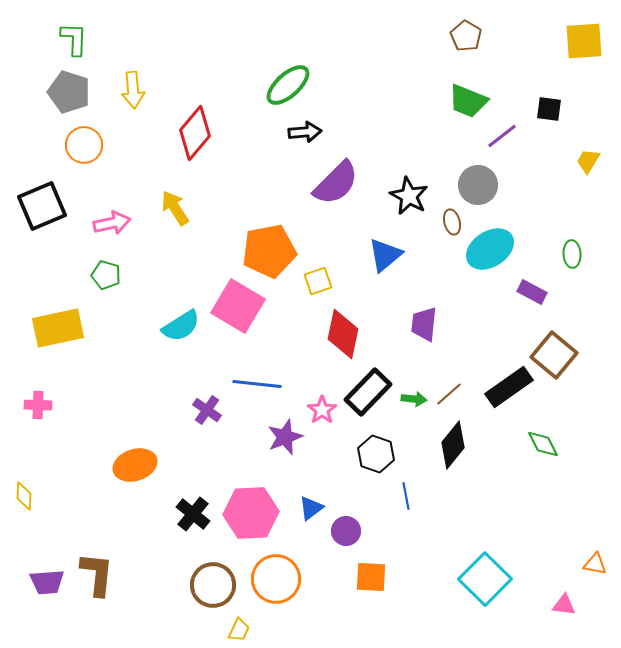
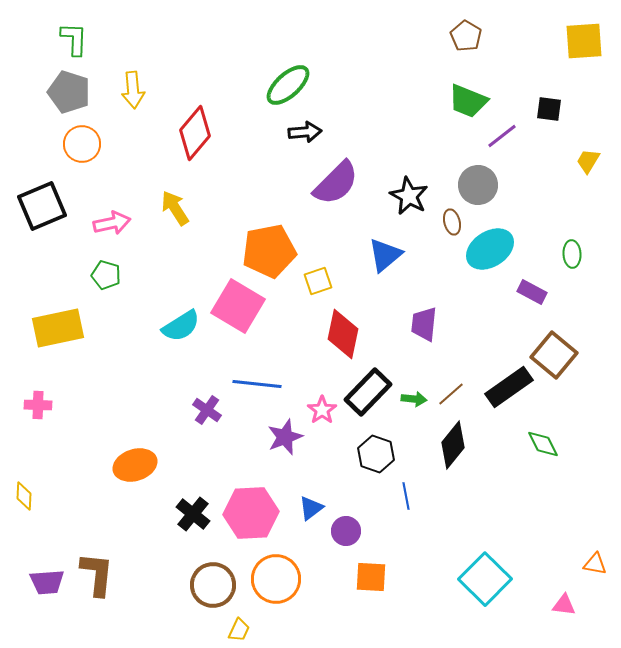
orange circle at (84, 145): moved 2 px left, 1 px up
brown line at (449, 394): moved 2 px right
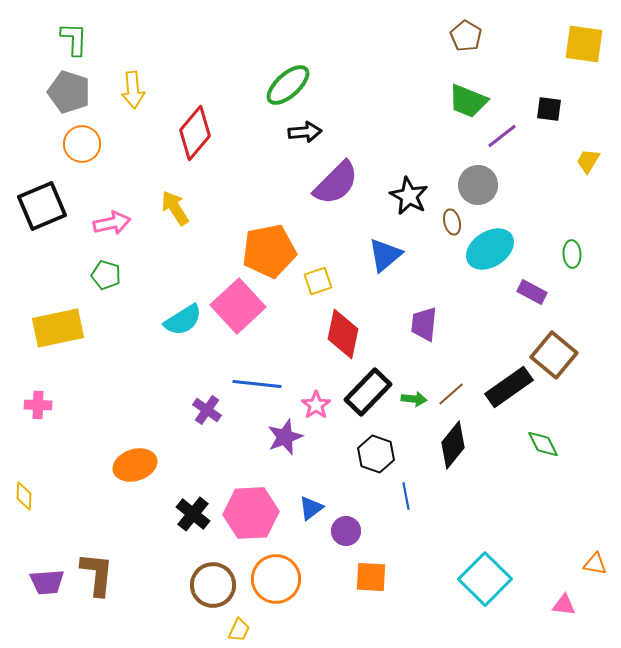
yellow square at (584, 41): moved 3 px down; rotated 12 degrees clockwise
pink square at (238, 306): rotated 16 degrees clockwise
cyan semicircle at (181, 326): moved 2 px right, 6 px up
pink star at (322, 410): moved 6 px left, 5 px up
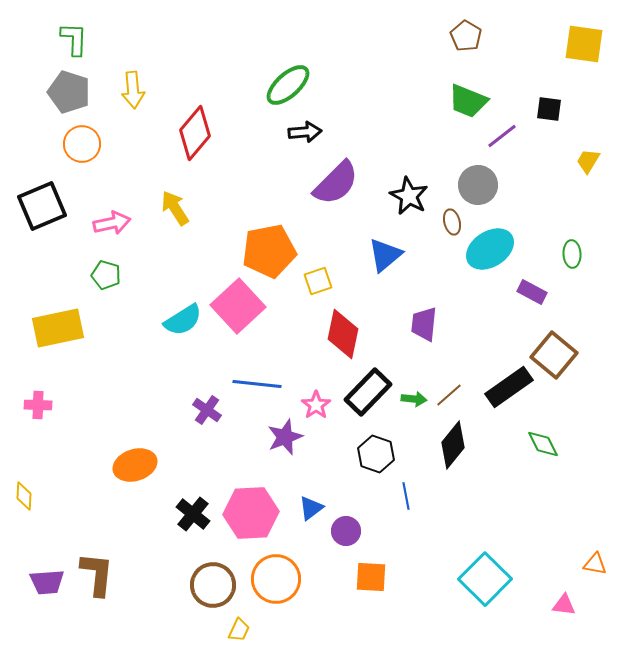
brown line at (451, 394): moved 2 px left, 1 px down
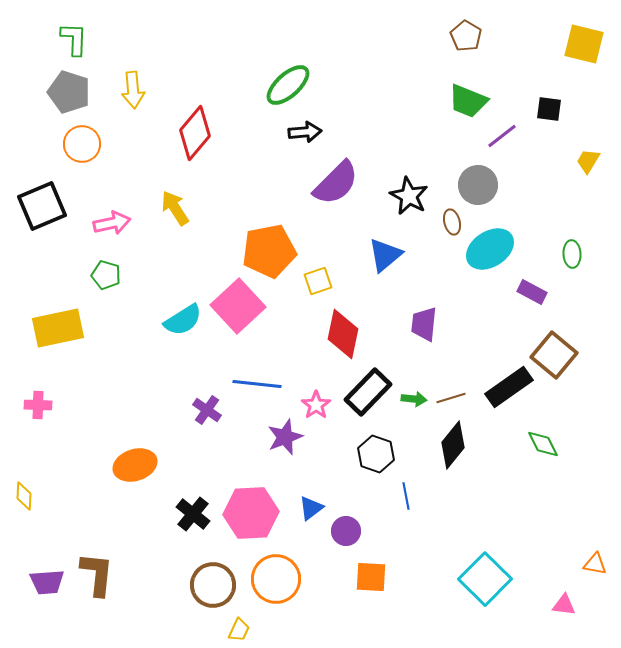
yellow square at (584, 44): rotated 6 degrees clockwise
brown line at (449, 395): moved 2 px right, 3 px down; rotated 24 degrees clockwise
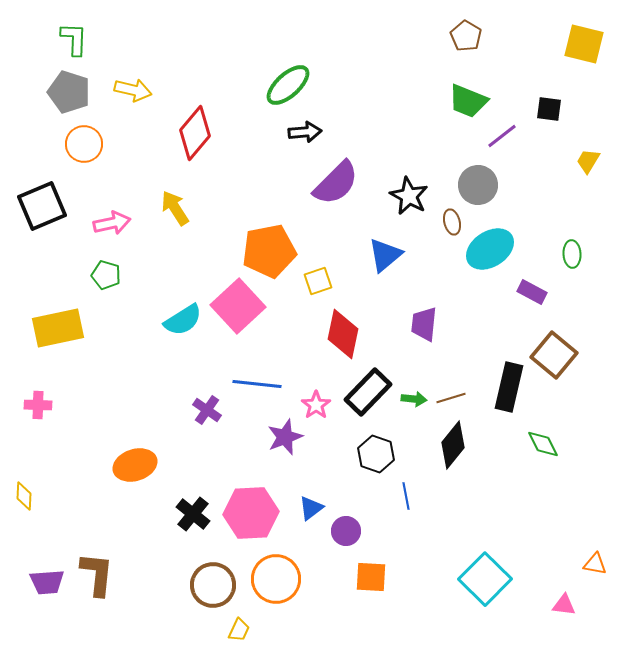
yellow arrow at (133, 90): rotated 72 degrees counterclockwise
orange circle at (82, 144): moved 2 px right
black rectangle at (509, 387): rotated 42 degrees counterclockwise
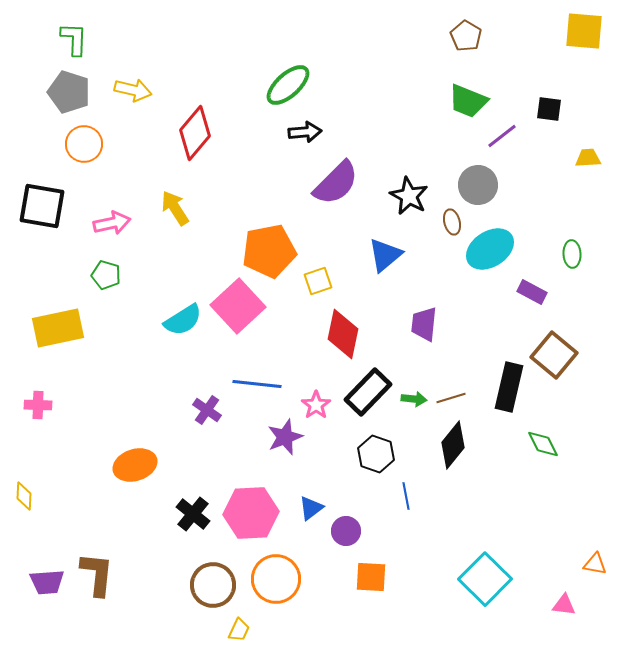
yellow square at (584, 44): moved 13 px up; rotated 9 degrees counterclockwise
yellow trapezoid at (588, 161): moved 3 px up; rotated 56 degrees clockwise
black square at (42, 206): rotated 33 degrees clockwise
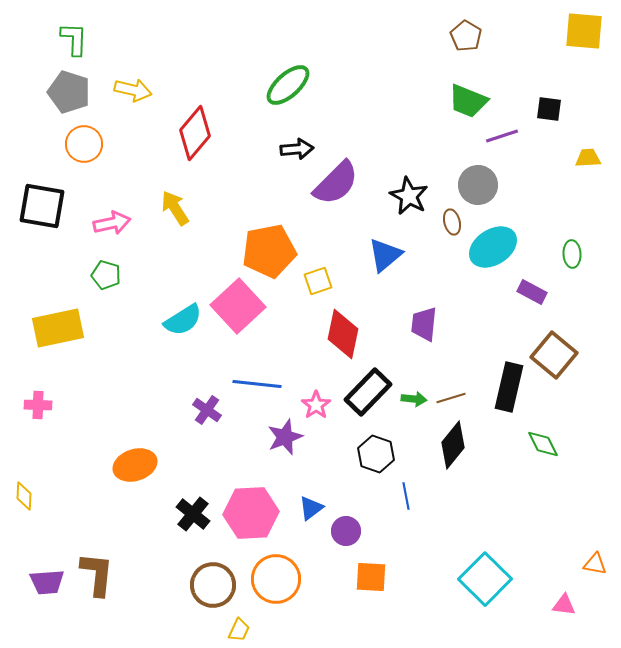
black arrow at (305, 132): moved 8 px left, 17 px down
purple line at (502, 136): rotated 20 degrees clockwise
cyan ellipse at (490, 249): moved 3 px right, 2 px up
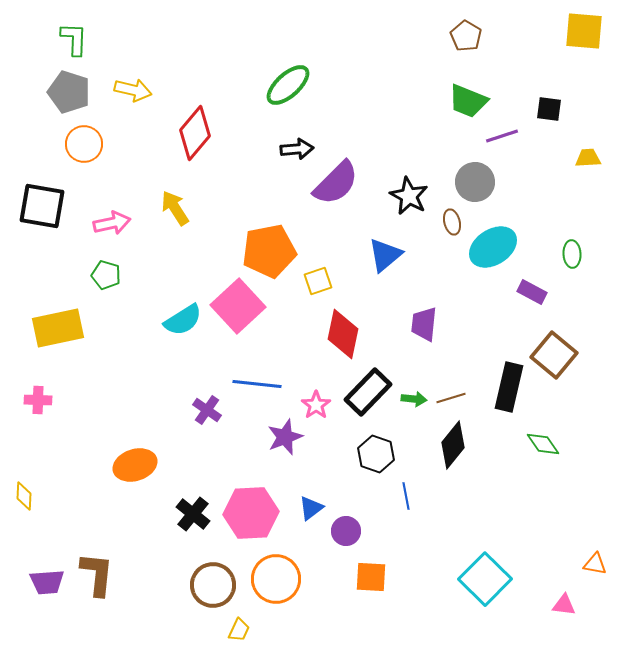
gray circle at (478, 185): moved 3 px left, 3 px up
pink cross at (38, 405): moved 5 px up
green diamond at (543, 444): rotated 8 degrees counterclockwise
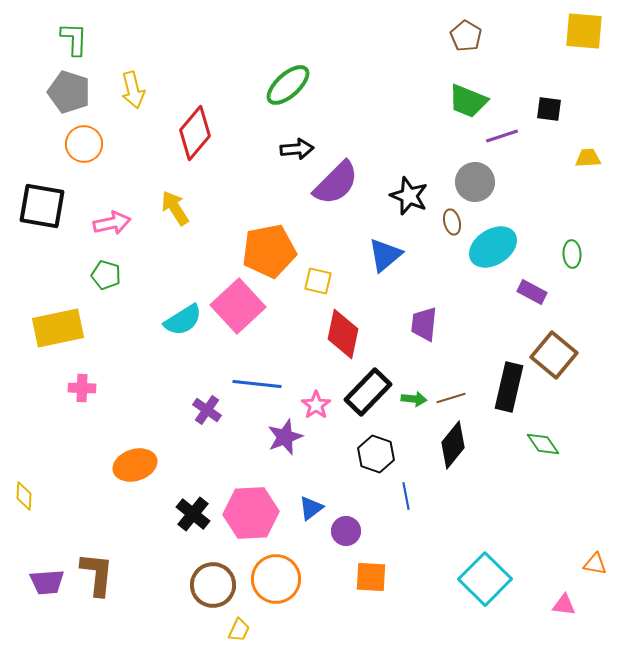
yellow arrow at (133, 90): rotated 63 degrees clockwise
black star at (409, 196): rotated 6 degrees counterclockwise
yellow square at (318, 281): rotated 32 degrees clockwise
pink cross at (38, 400): moved 44 px right, 12 px up
